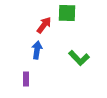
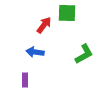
blue arrow: moved 2 px left, 2 px down; rotated 90 degrees counterclockwise
green L-shape: moved 5 px right, 4 px up; rotated 75 degrees counterclockwise
purple rectangle: moved 1 px left, 1 px down
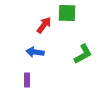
green L-shape: moved 1 px left
purple rectangle: moved 2 px right
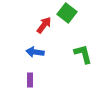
green square: rotated 36 degrees clockwise
green L-shape: rotated 75 degrees counterclockwise
purple rectangle: moved 3 px right
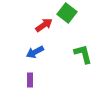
red arrow: rotated 18 degrees clockwise
blue arrow: rotated 36 degrees counterclockwise
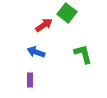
blue arrow: moved 1 px right; rotated 48 degrees clockwise
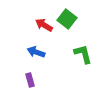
green square: moved 6 px down
red arrow: rotated 114 degrees counterclockwise
purple rectangle: rotated 16 degrees counterclockwise
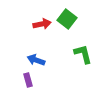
red arrow: moved 2 px left, 1 px up; rotated 138 degrees clockwise
blue arrow: moved 8 px down
purple rectangle: moved 2 px left
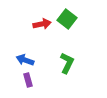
green L-shape: moved 16 px left, 9 px down; rotated 40 degrees clockwise
blue arrow: moved 11 px left
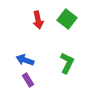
red arrow: moved 4 px left, 4 px up; rotated 90 degrees clockwise
purple rectangle: rotated 16 degrees counterclockwise
